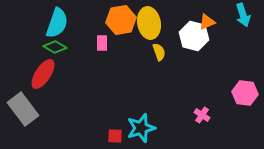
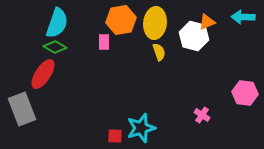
cyan arrow: moved 2 px down; rotated 110 degrees clockwise
yellow ellipse: moved 6 px right; rotated 16 degrees clockwise
pink rectangle: moved 2 px right, 1 px up
gray rectangle: moved 1 px left; rotated 16 degrees clockwise
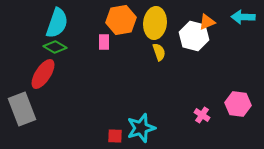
pink hexagon: moved 7 px left, 11 px down
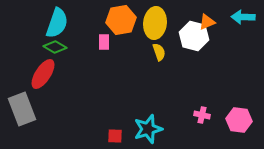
pink hexagon: moved 1 px right, 16 px down
pink cross: rotated 21 degrees counterclockwise
cyan star: moved 7 px right, 1 px down
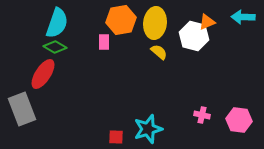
yellow semicircle: rotated 30 degrees counterclockwise
red square: moved 1 px right, 1 px down
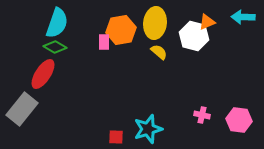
orange hexagon: moved 10 px down
gray rectangle: rotated 60 degrees clockwise
